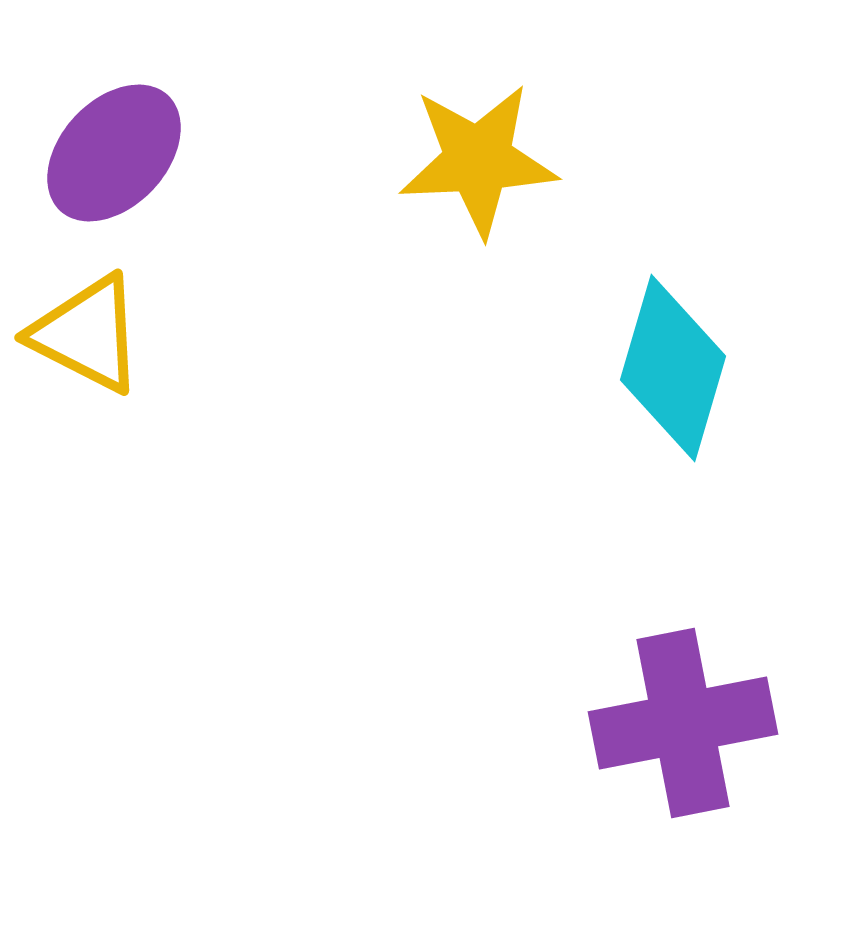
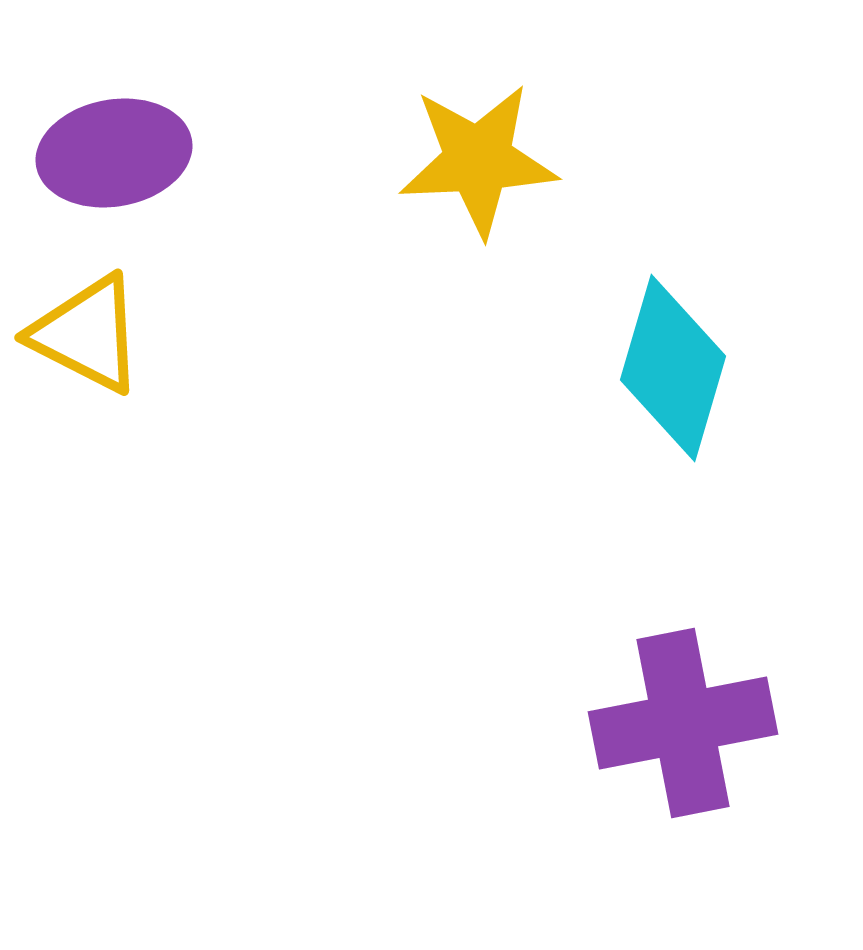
purple ellipse: rotated 37 degrees clockwise
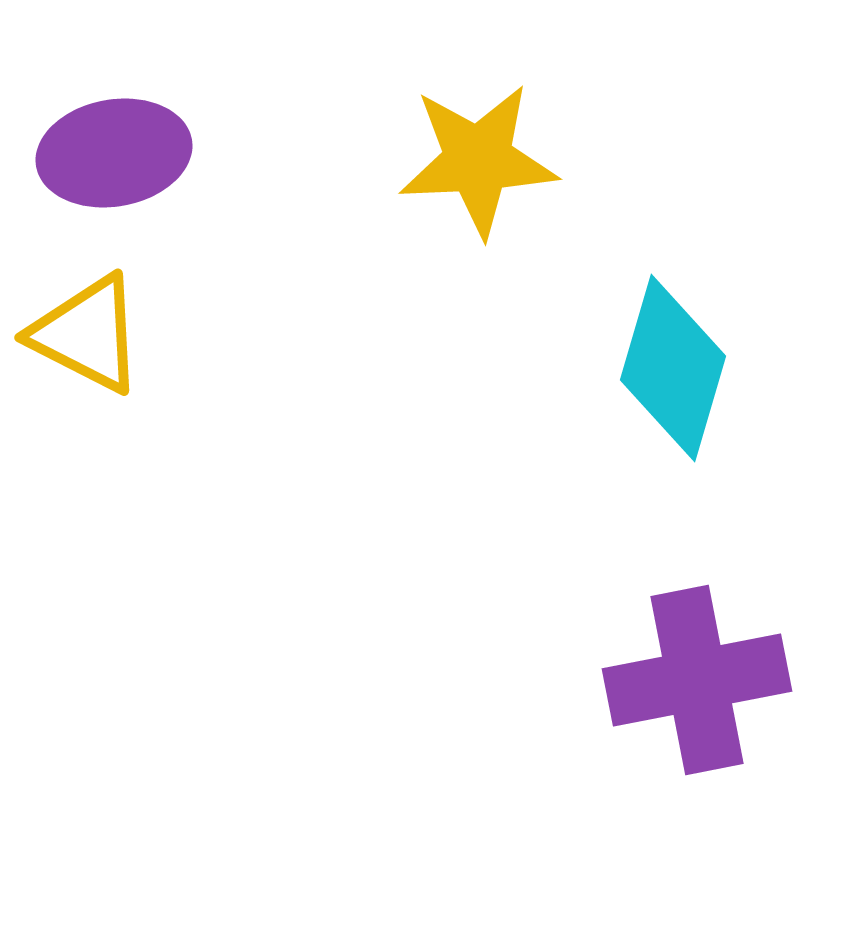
purple cross: moved 14 px right, 43 px up
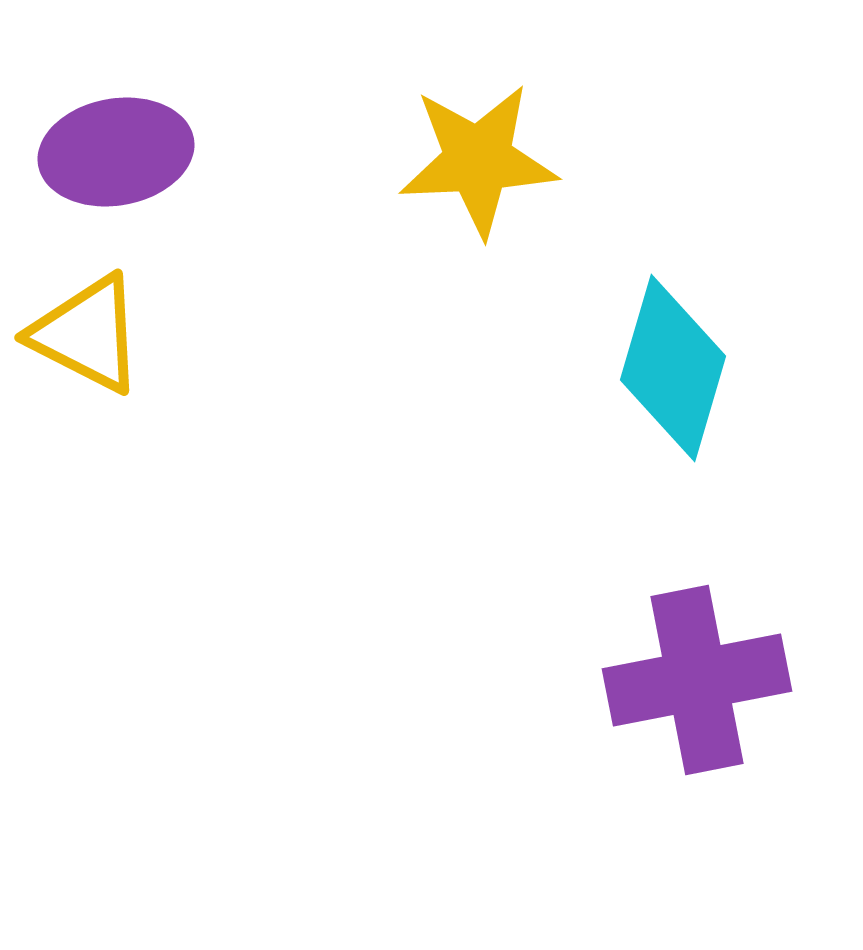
purple ellipse: moved 2 px right, 1 px up
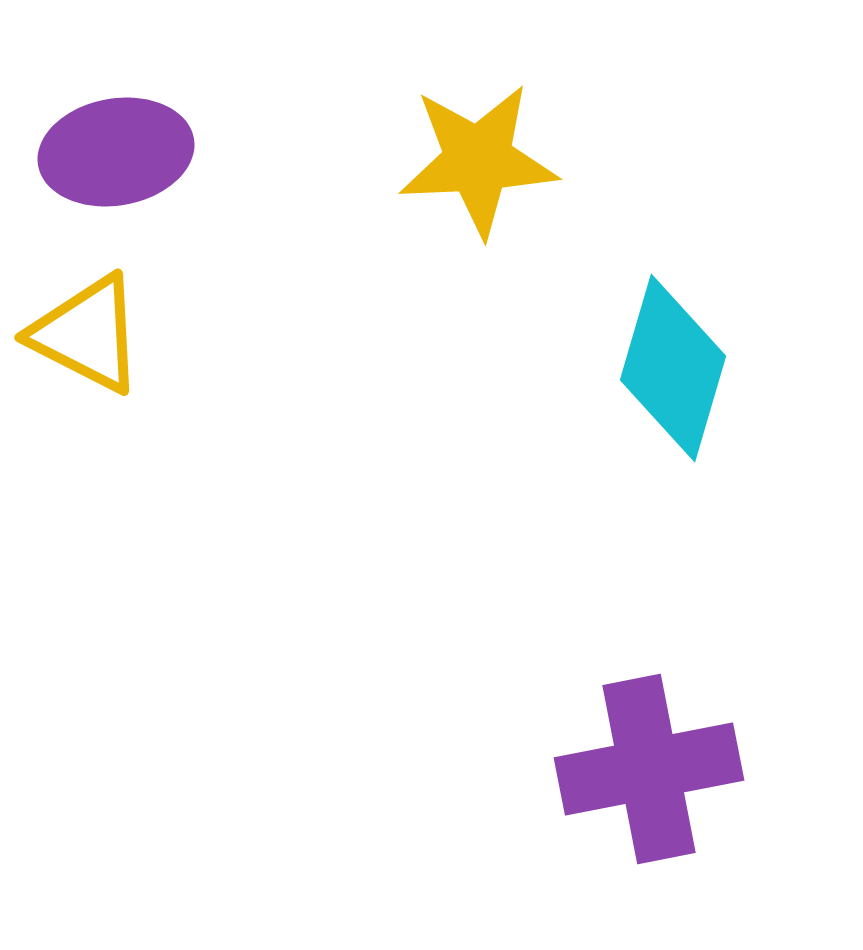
purple cross: moved 48 px left, 89 px down
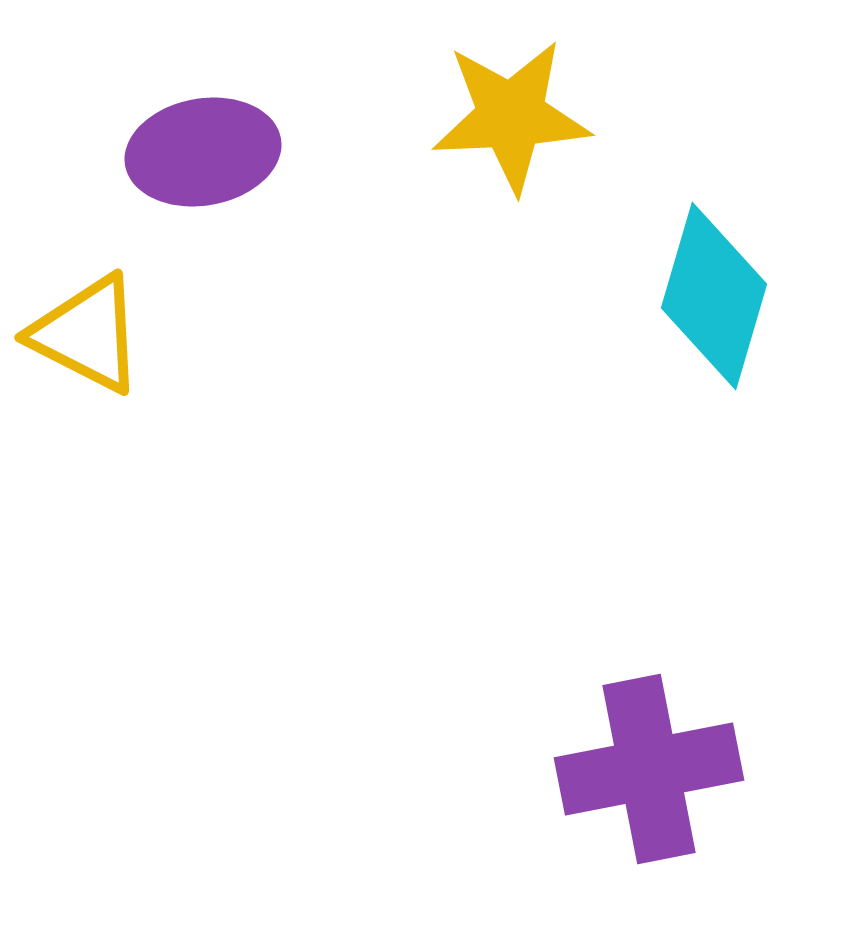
purple ellipse: moved 87 px right
yellow star: moved 33 px right, 44 px up
cyan diamond: moved 41 px right, 72 px up
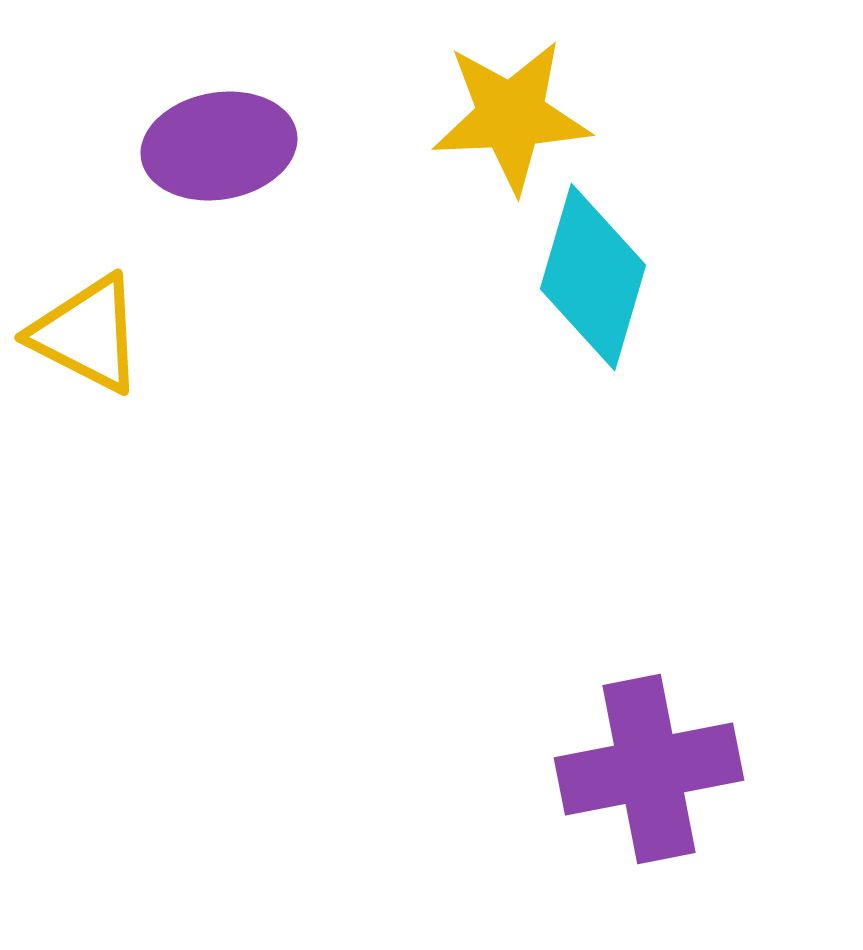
purple ellipse: moved 16 px right, 6 px up
cyan diamond: moved 121 px left, 19 px up
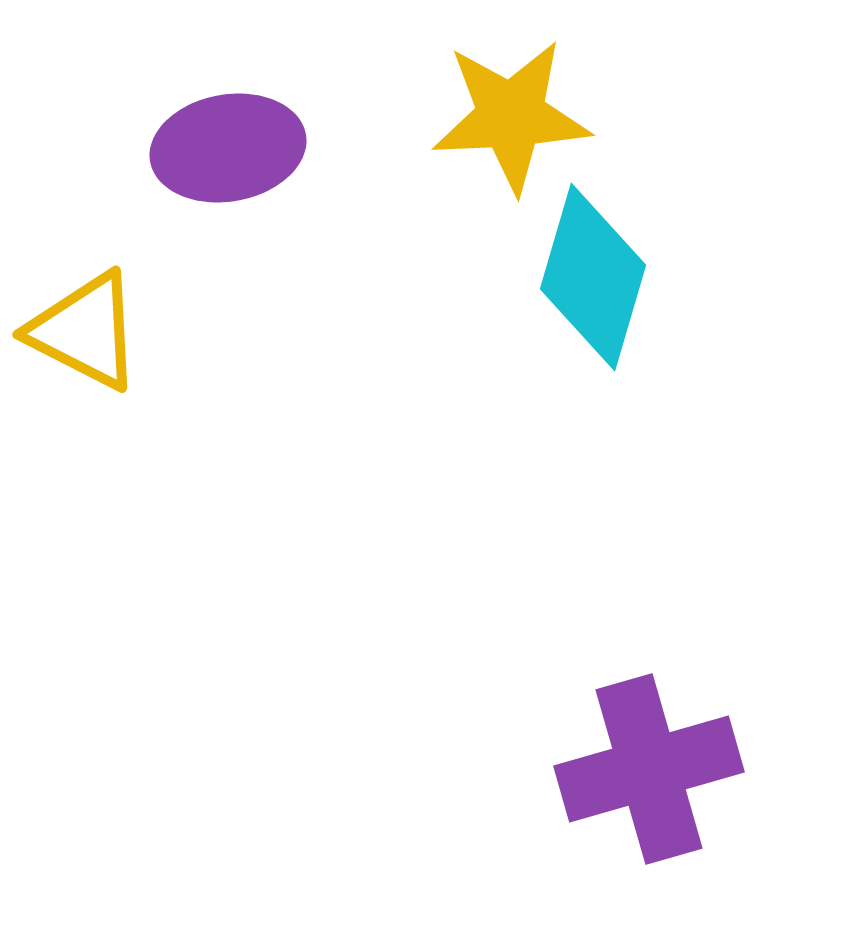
purple ellipse: moved 9 px right, 2 px down
yellow triangle: moved 2 px left, 3 px up
purple cross: rotated 5 degrees counterclockwise
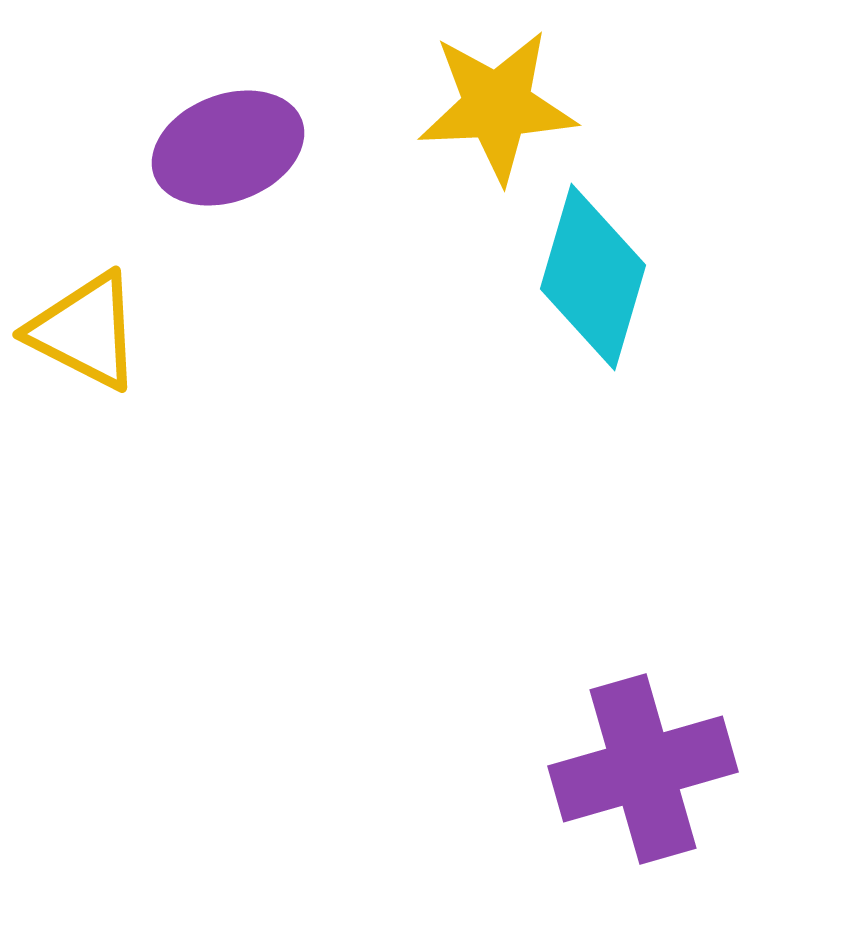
yellow star: moved 14 px left, 10 px up
purple ellipse: rotated 11 degrees counterclockwise
purple cross: moved 6 px left
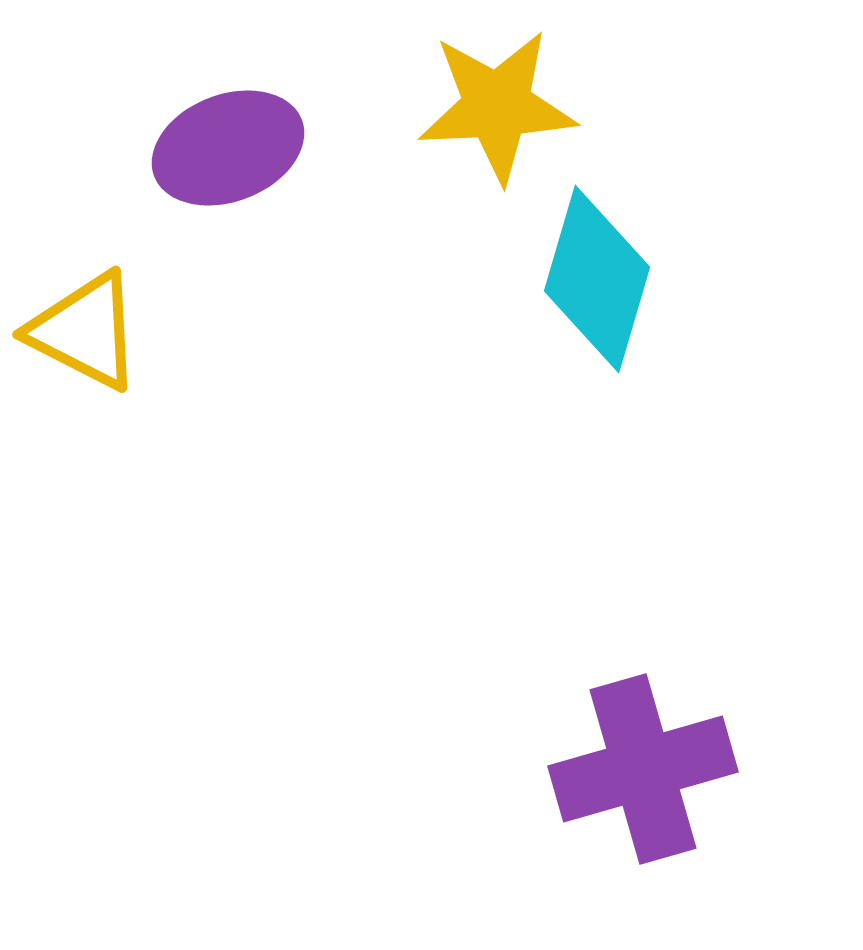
cyan diamond: moved 4 px right, 2 px down
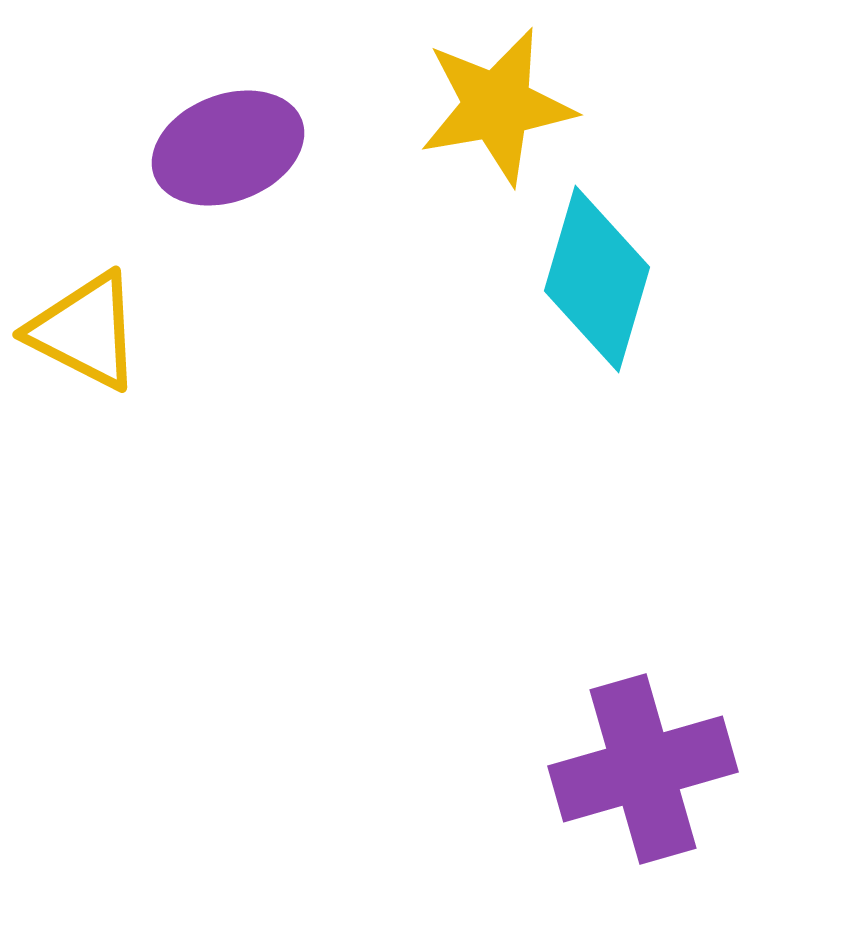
yellow star: rotated 7 degrees counterclockwise
